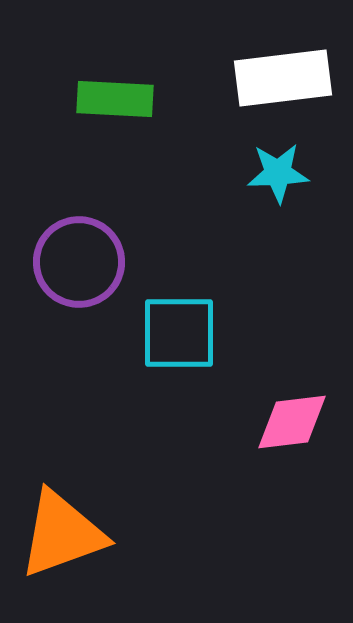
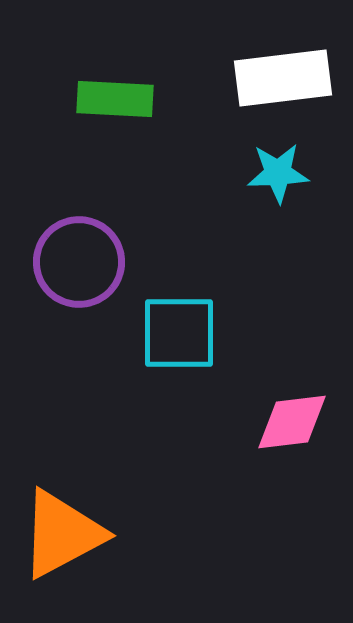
orange triangle: rotated 8 degrees counterclockwise
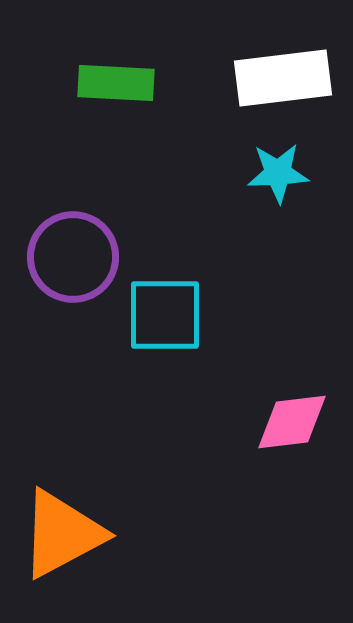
green rectangle: moved 1 px right, 16 px up
purple circle: moved 6 px left, 5 px up
cyan square: moved 14 px left, 18 px up
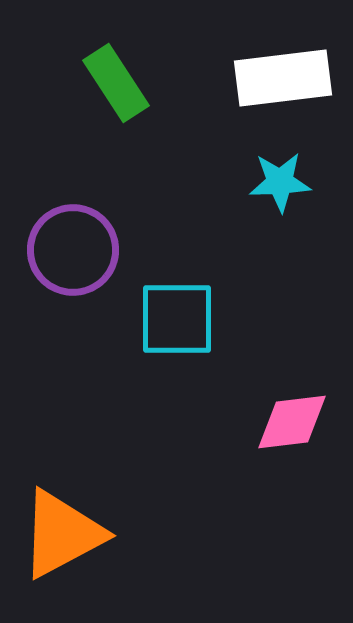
green rectangle: rotated 54 degrees clockwise
cyan star: moved 2 px right, 9 px down
purple circle: moved 7 px up
cyan square: moved 12 px right, 4 px down
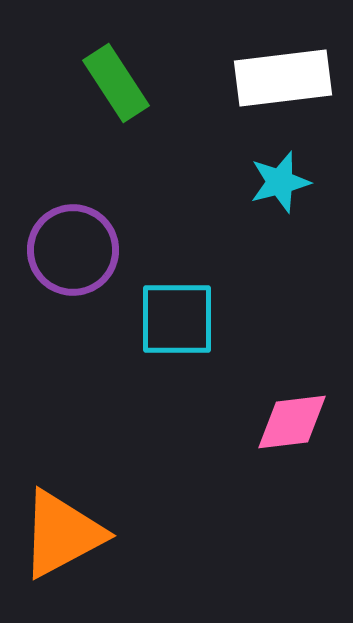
cyan star: rotated 12 degrees counterclockwise
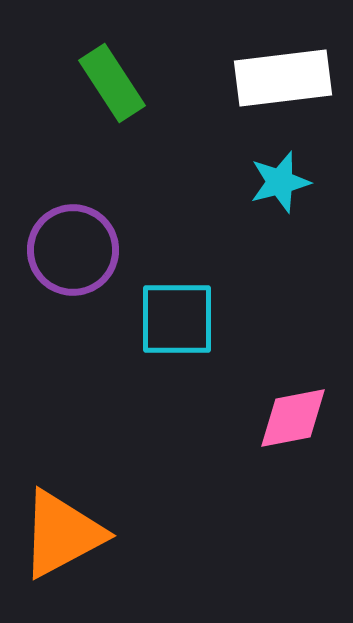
green rectangle: moved 4 px left
pink diamond: moved 1 px right, 4 px up; rotated 4 degrees counterclockwise
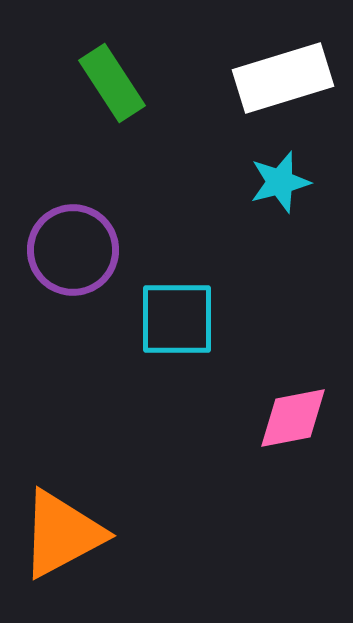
white rectangle: rotated 10 degrees counterclockwise
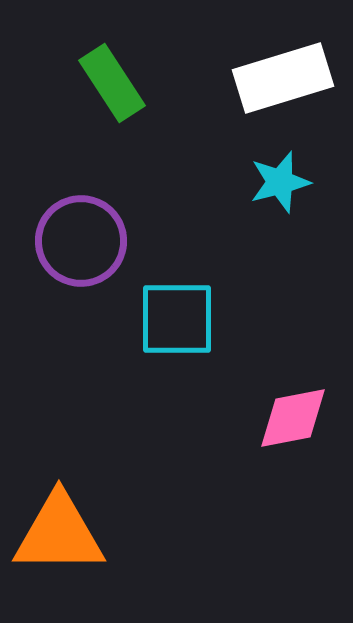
purple circle: moved 8 px right, 9 px up
orange triangle: moved 3 px left; rotated 28 degrees clockwise
